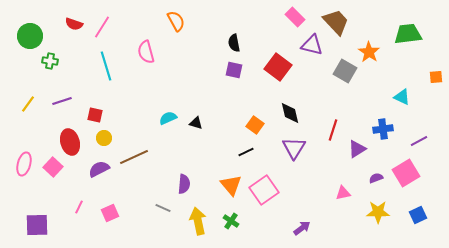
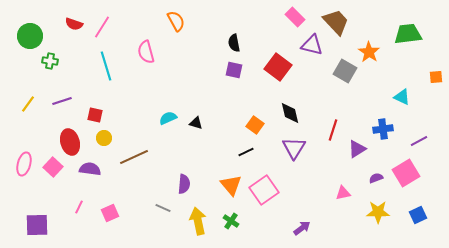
purple semicircle at (99, 169): moved 9 px left; rotated 35 degrees clockwise
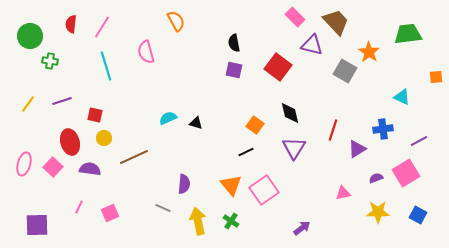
red semicircle at (74, 24): moved 3 px left; rotated 78 degrees clockwise
blue square at (418, 215): rotated 36 degrees counterclockwise
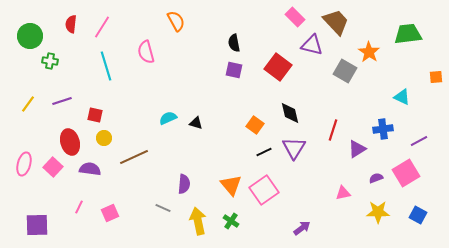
black line at (246, 152): moved 18 px right
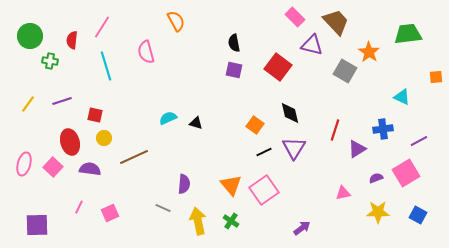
red semicircle at (71, 24): moved 1 px right, 16 px down
red line at (333, 130): moved 2 px right
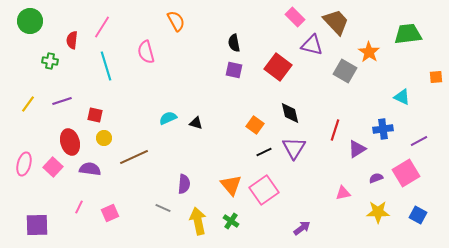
green circle at (30, 36): moved 15 px up
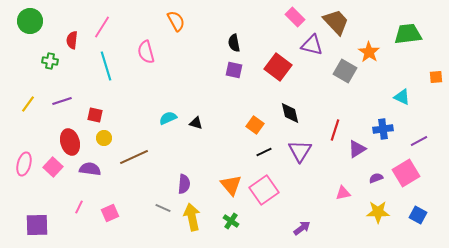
purple triangle at (294, 148): moved 6 px right, 3 px down
yellow arrow at (198, 221): moved 6 px left, 4 px up
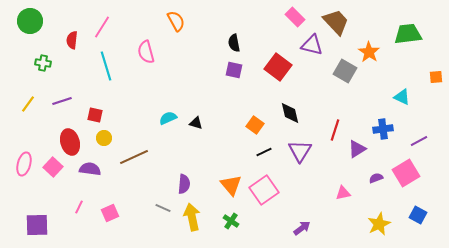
green cross at (50, 61): moved 7 px left, 2 px down
yellow star at (378, 212): moved 1 px right, 12 px down; rotated 25 degrees counterclockwise
